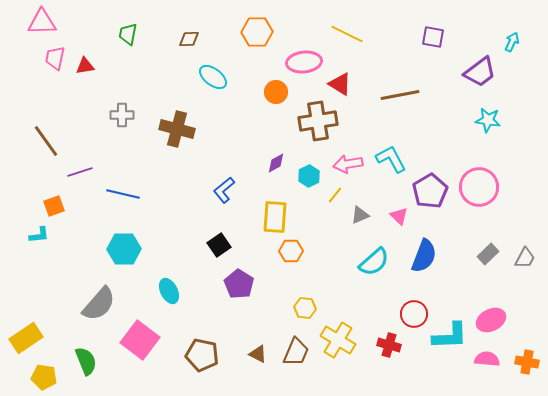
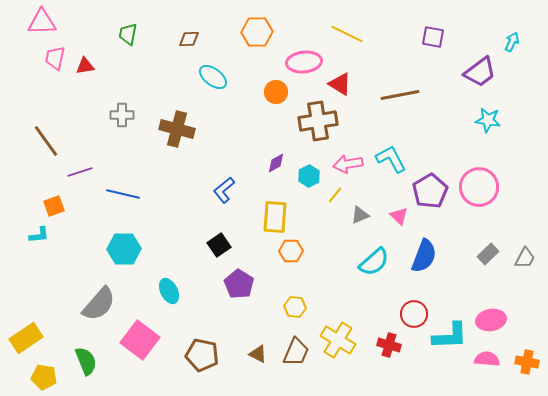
yellow hexagon at (305, 308): moved 10 px left, 1 px up
pink ellipse at (491, 320): rotated 16 degrees clockwise
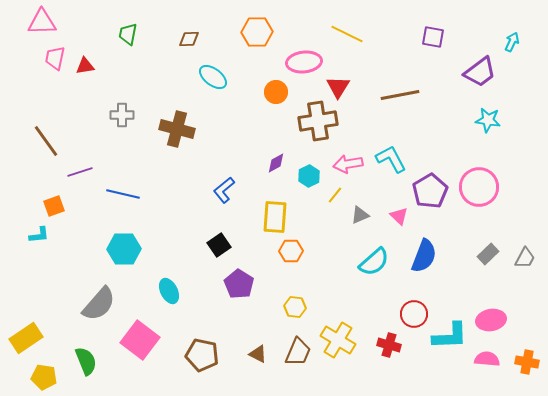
red triangle at (340, 84): moved 2 px left, 3 px down; rotated 30 degrees clockwise
brown trapezoid at (296, 352): moved 2 px right
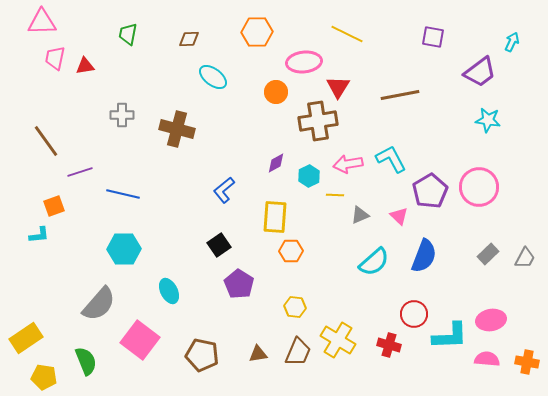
yellow line at (335, 195): rotated 54 degrees clockwise
brown triangle at (258, 354): rotated 36 degrees counterclockwise
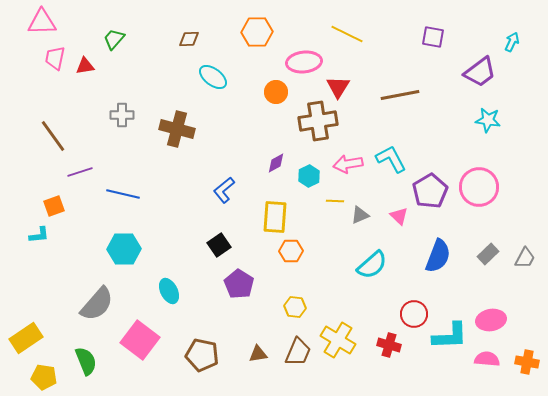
green trapezoid at (128, 34): moved 14 px left, 5 px down; rotated 30 degrees clockwise
brown line at (46, 141): moved 7 px right, 5 px up
yellow line at (335, 195): moved 6 px down
blue semicircle at (424, 256): moved 14 px right
cyan semicircle at (374, 262): moved 2 px left, 3 px down
gray semicircle at (99, 304): moved 2 px left
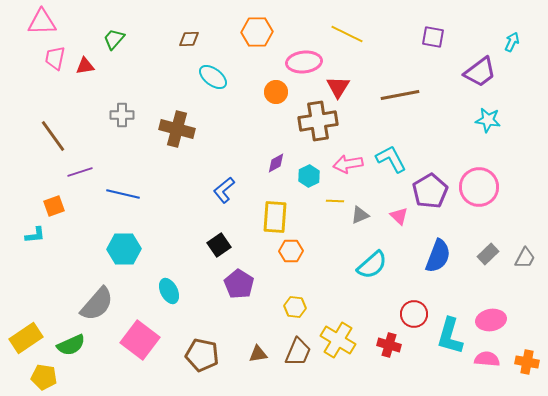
cyan L-shape at (39, 235): moved 4 px left
cyan L-shape at (450, 336): rotated 108 degrees clockwise
green semicircle at (86, 361): moved 15 px left, 16 px up; rotated 88 degrees clockwise
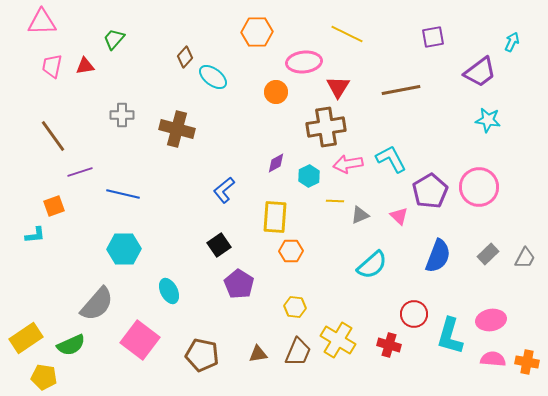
purple square at (433, 37): rotated 20 degrees counterclockwise
brown diamond at (189, 39): moved 4 px left, 18 px down; rotated 45 degrees counterclockwise
pink trapezoid at (55, 58): moved 3 px left, 8 px down
brown line at (400, 95): moved 1 px right, 5 px up
brown cross at (318, 121): moved 8 px right, 6 px down
pink semicircle at (487, 359): moved 6 px right
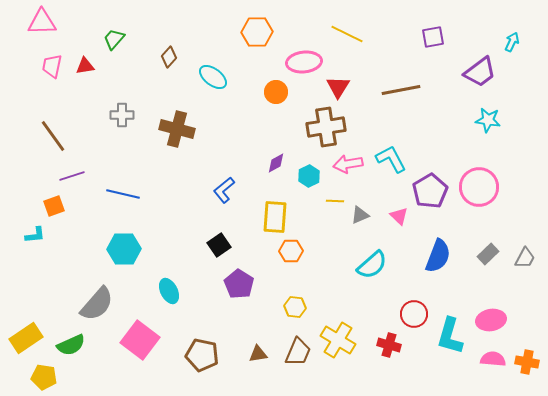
brown diamond at (185, 57): moved 16 px left
purple line at (80, 172): moved 8 px left, 4 px down
